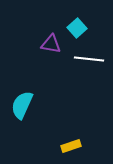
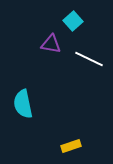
cyan square: moved 4 px left, 7 px up
white line: rotated 20 degrees clockwise
cyan semicircle: moved 1 px right, 1 px up; rotated 36 degrees counterclockwise
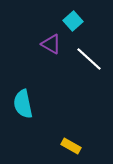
purple triangle: rotated 20 degrees clockwise
white line: rotated 16 degrees clockwise
yellow rectangle: rotated 48 degrees clockwise
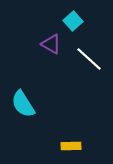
cyan semicircle: rotated 20 degrees counterclockwise
yellow rectangle: rotated 30 degrees counterclockwise
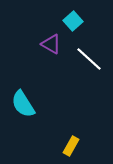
yellow rectangle: rotated 60 degrees counterclockwise
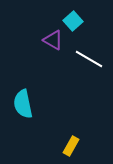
purple triangle: moved 2 px right, 4 px up
white line: rotated 12 degrees counterclockwise
cyan semicircle: rotated 20 degrees clockwise
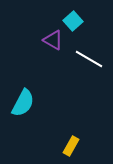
cyan semicircle: moved 1 px up; rotated 140 degrees counterclockwise
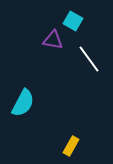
cyan square: rotated 18 degrees counterclockwise
purple triangle: rotated 20 degrees counterclockwise
white line: rotated 24 degrees clockwise
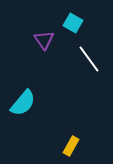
cyan square: moved 2 px down
purple triangle: moved 9 px left; rotated 45 degrees clockwise
cyan semicircle: rotated 12 degrees clockwise
